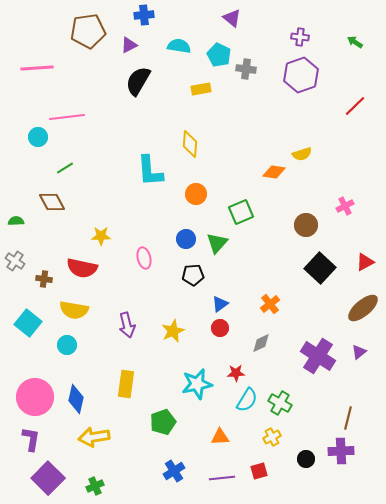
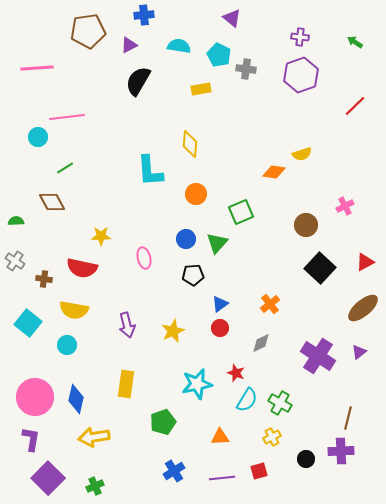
red star at (236, 373): rotated 24 degrees clockwise
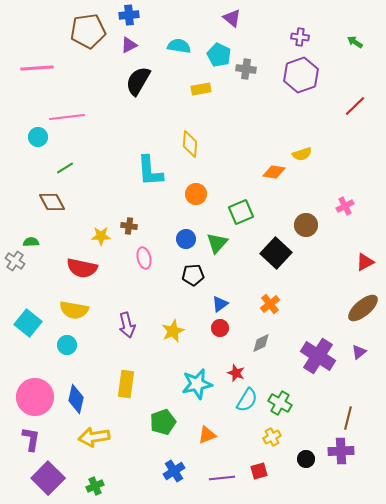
blue cross at (144, 15): moved 15 px left
green semicircle at (16, 221): moved 15 px right, 21 px down
black square at (320, 268): moved 44 px left, 15 px up
brown cross at (44, 279): moved 85 px right, 53 px up
orange triangle at (220, 437): moved 13 px left, 2 px up; rotated 18 degrees counterclockwise
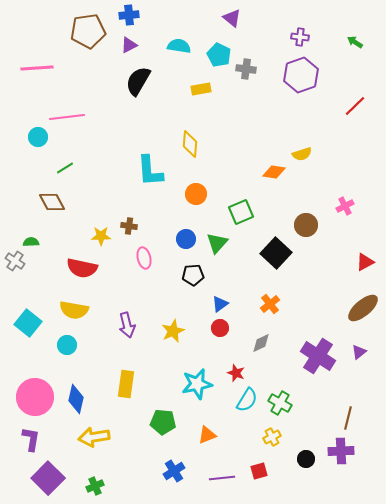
green pentagon at (163, 422): rotated 25 degrees clockwise
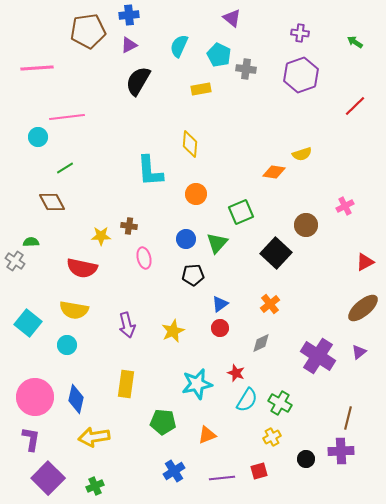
purple cross at (300, 37): moved 4 px up
cyan semicircle at (179, 46): rotated 75 degrees counterclockwise
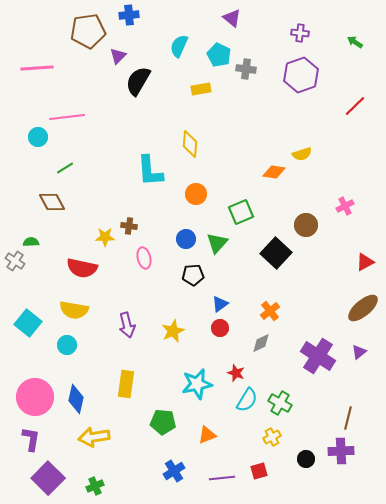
purple triangle at (129, 45): moved 11 px left, 11 px down; rotated 18 degrees counterclockwise
yellow star at (101, 236): moved 4 px right, 1 px down
orange cross at (270, 304): moved 7 px down
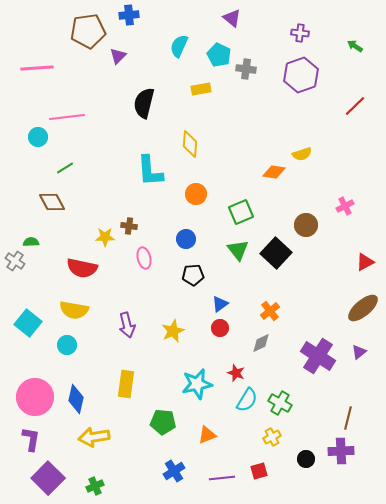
green arrow at (355, 42): moved 4 px down
black semicircle at (138, 81): moved 6 px right, 22 px down; rotated 16 degrees counterclockwise
green triangle at (217, 243): moved 21 px right, 7 px down; rotated 20 degrees counterclockwise
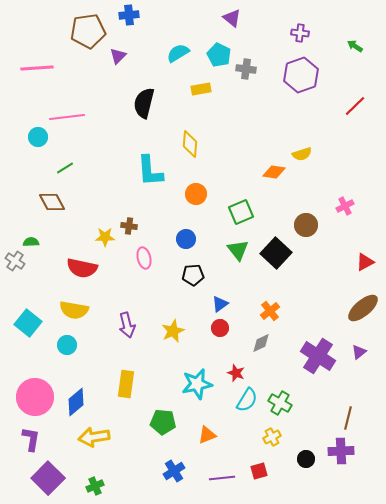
cyan semicircle at (179, 46): moved 1 px left, 7 px down; rotated 35 degrees clockwise
blue diamond at (76, 399): moved 3 px down; rotated 36 degrees clockwise
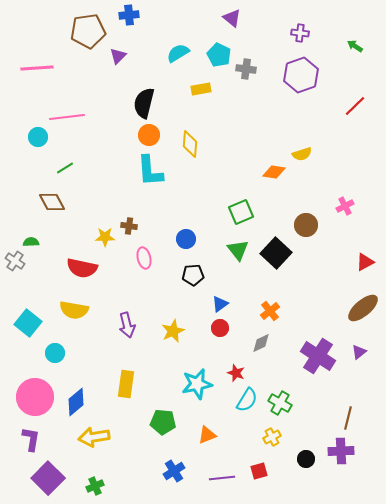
orange circle at (196, 194): moved 47 px left, 59 px up
cyan circle at (67, 345): moved 12 px left, 8 px down
